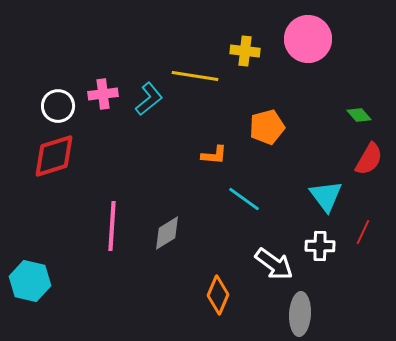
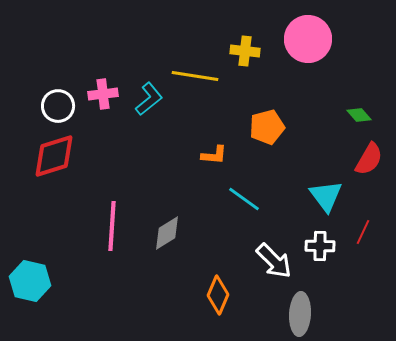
white arrow: moved 3 px up; rotated 9 degrees clockwise
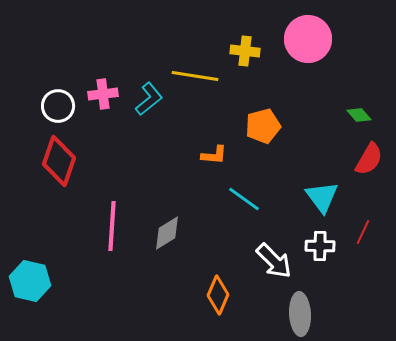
orange pentagon: moved 4 px left, 1 px up
red diamond: moved 5 px right, 5 px down; rotated 54 degrees counterclockwise
cyan triangle: moved 4 px left, 1 px down
gray ellipse: rotated 6 degrees counterclockwise
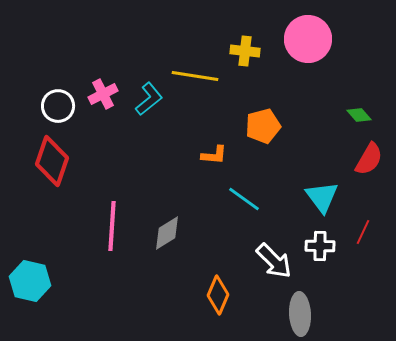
pink cross: rotated 20 degrees counterclockwise
red diamond: moved 7 px left
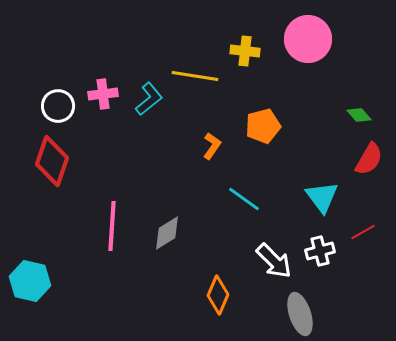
pink cross: rotated 20 degrees clockwise
orange L-shape: moved 2 px left, 9 px up; rotated 60 degrees counterclockwise
red line: rotated 35 degrees clockwise
white cross: moved 5 px down; rotated 16 degrees counterclockwise
gray ellipse: rotated 15 degrees counterclockwise
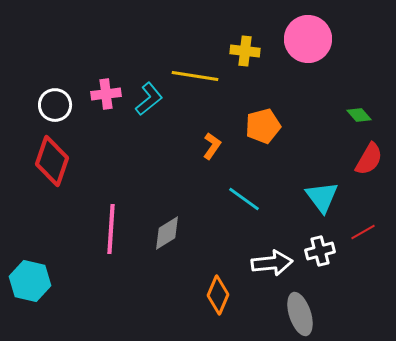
pink cross: moved 3 px right
white circle: moved 3 px left, 1 px up
pink line: moved 1 px left, 3 px down
white arrow: moved 2 px left, 2 px down; rotated 51 degrees counterclockwise
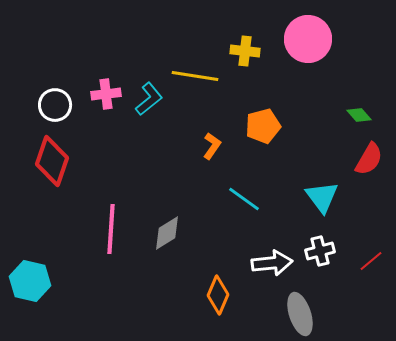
red line: moved 8 px right, 29 px down; rotated 10 degrees counterclockwise
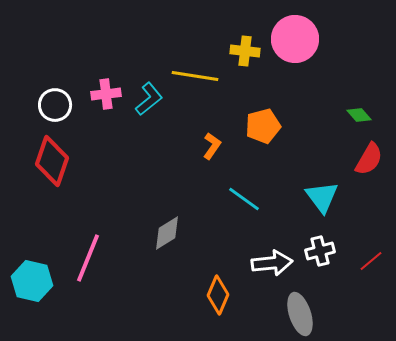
pink circle: moved 13 px left
pink line: moved 23 px left, 29 px down; rotated 18 degrees clockwise
cyan hexagon: moved 2 px right
